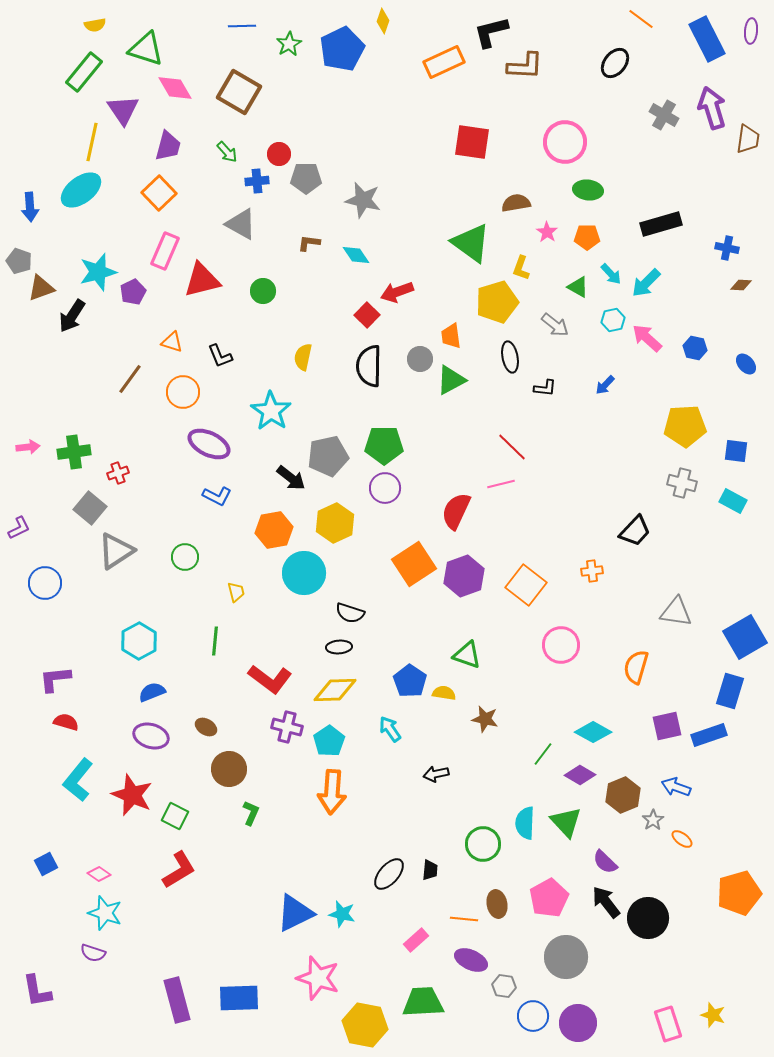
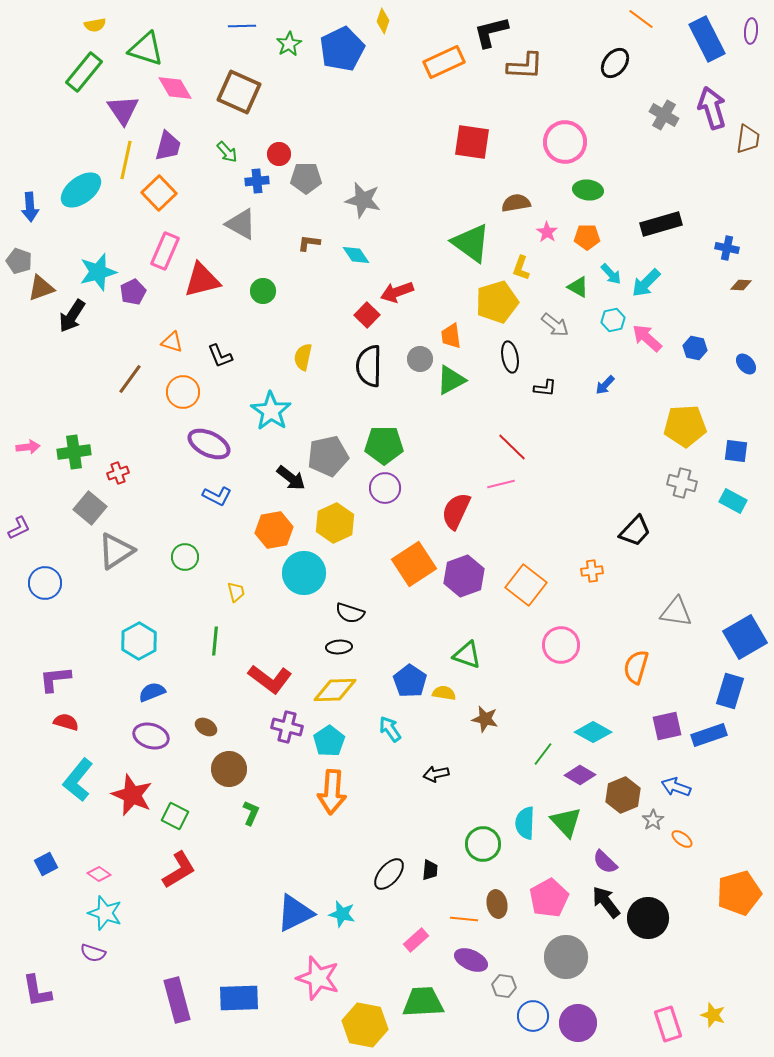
brown square at (239, 92): rotated 6 degrees counterclockwise
yellow line at (92, 142): moved 34 px right, 18 px down
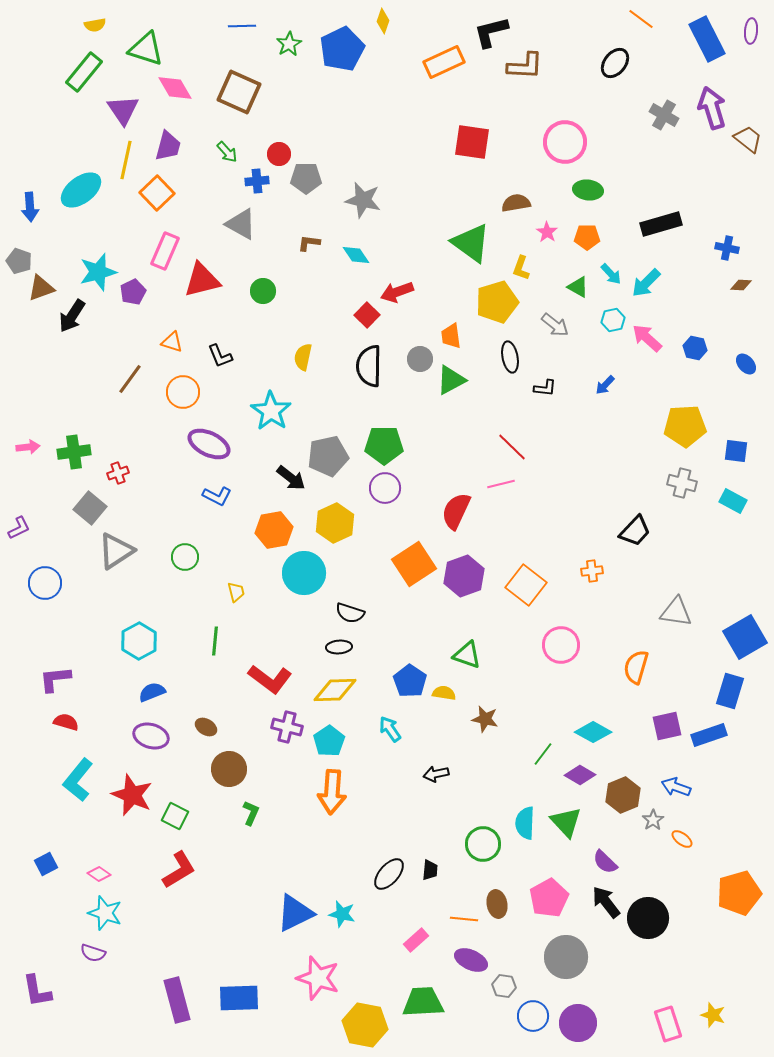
brown trapezoid at (748, 139): rotated 60 degrees counterclockwise
orange square at (159, 193): moved 2 px left
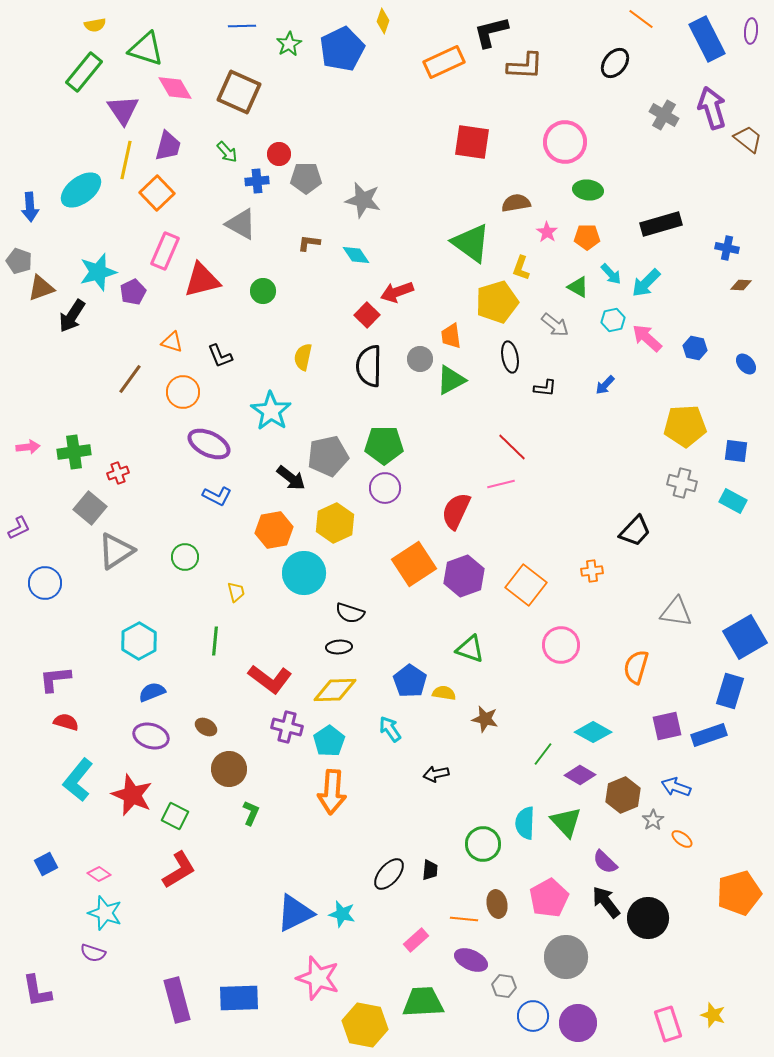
green triangle at (467, 655): moved 3 px right, 6 px up
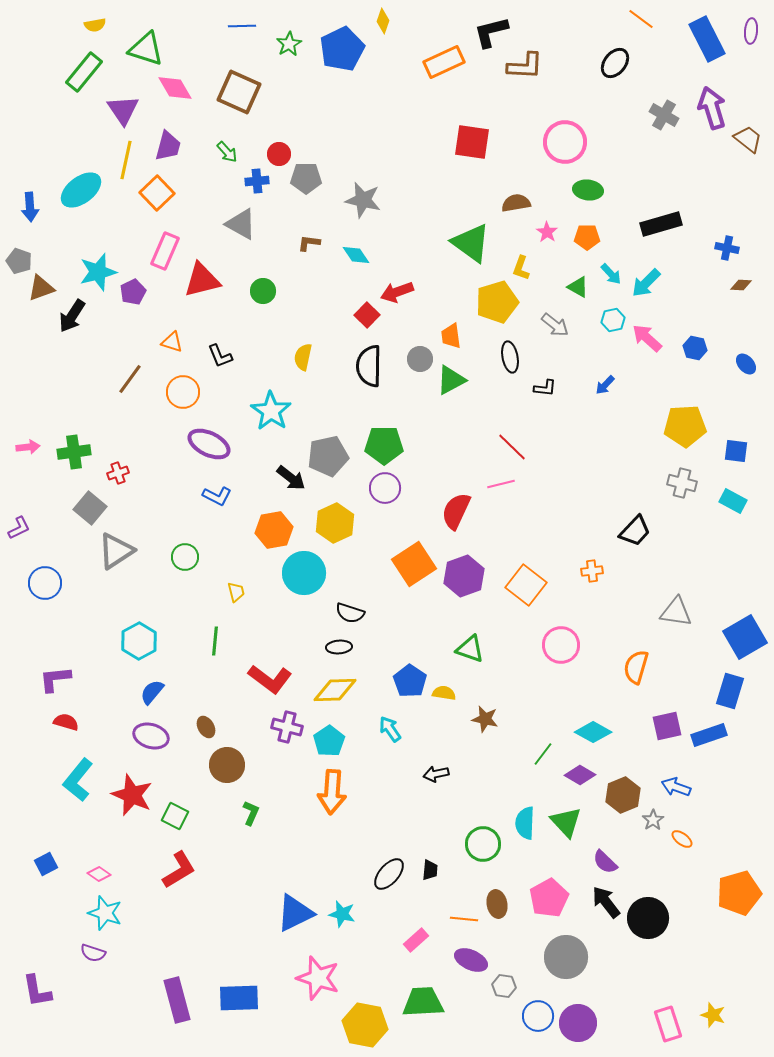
blue semicircle at (152, 692): rotated 28 degrees counterclockwise
brown ellipse at (206, 727): rotated 30 degrees clockwise
brown circle at (229, 769): moved 2 px left, 4 px up
blue circle at (533, 1016): moved 5 px right
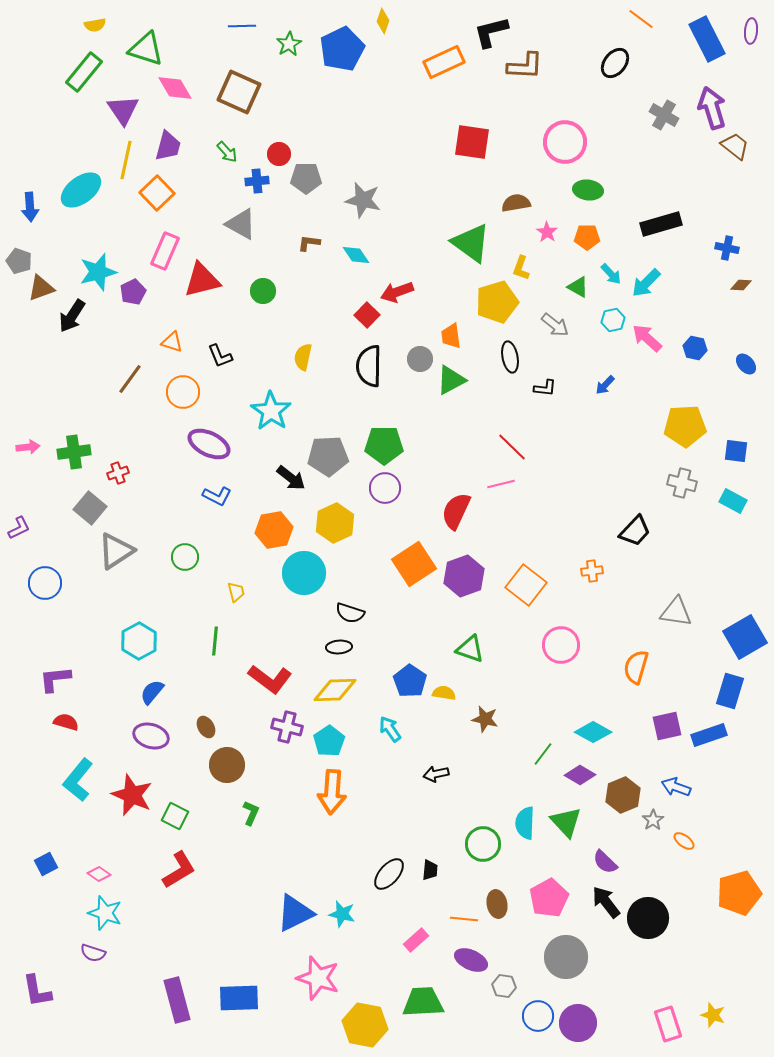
brown trapezoid at (748, 139): moved 13 px left, 7 px down
gray pentagon at (328, 456): rotated 9 degrees clockwise
orange ellipse at (682, 839): moved 2 px right, 2 px down
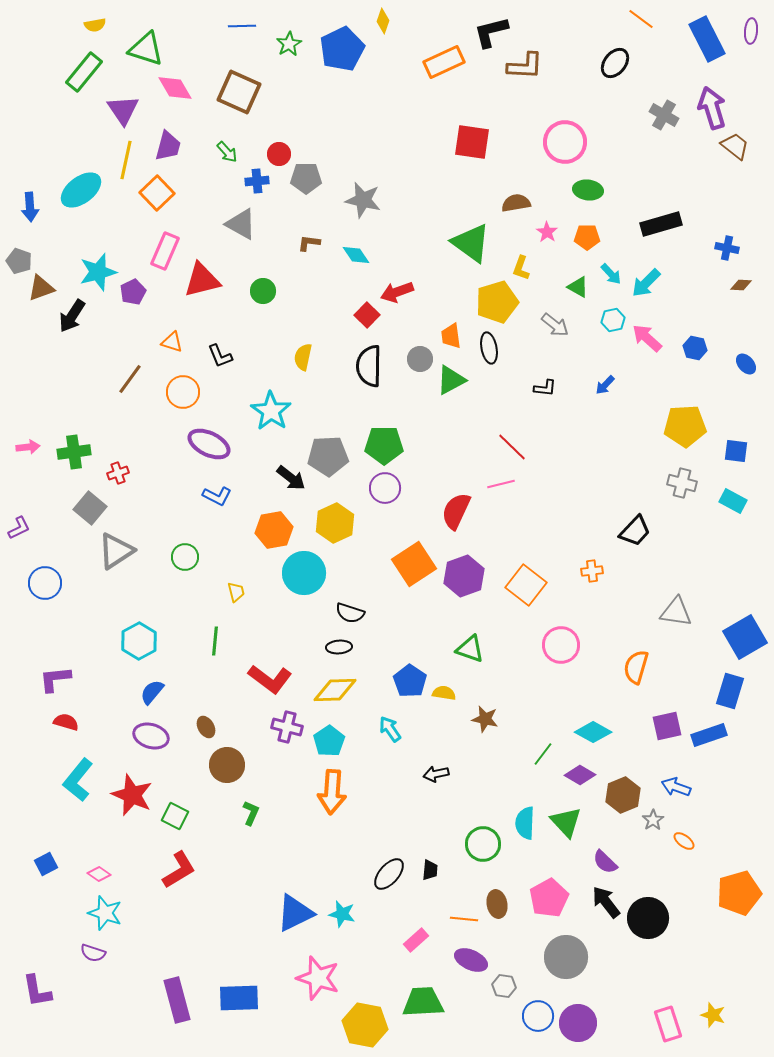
black ellipse at (510, 357): moved 21 px left, 9 px up
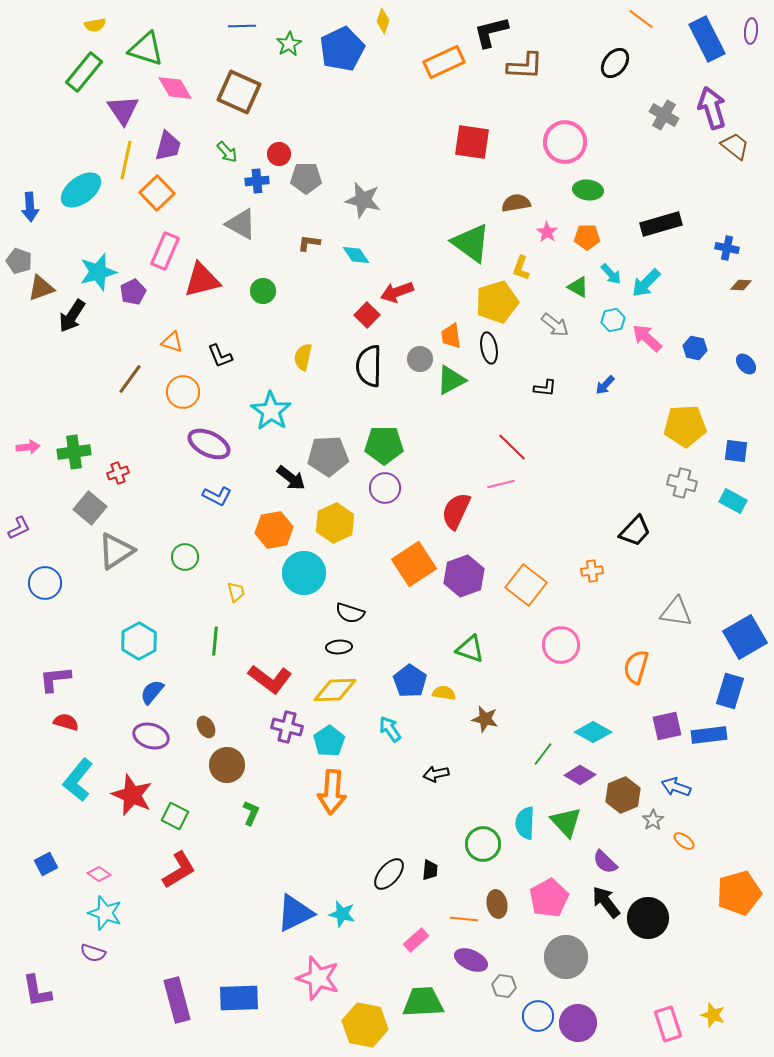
blue rectangle at (709, 735): rotated 12 degrees clockwise
